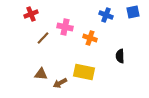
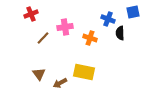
blue cross: moved 2 px right, 4 px down
pink cross: rotated 21 degrees counterclockwise
black semicircle: moved 23 px up
brown triangle: moved 2 px left; rotated 48 degrees clockwise
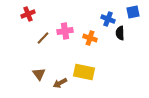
red cross: moved 3 px left
pink cross: moved 4 px down
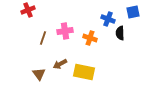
red cross: moved 4 px up
brown line: rotated 24 degrees counterclockwise
brown arrow: moved 19 px up
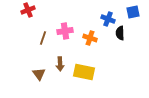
brown arrow: rotated 64 degrees counterclockwise
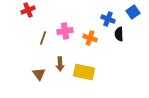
blue square: rotated 24 degrees counterclockwise
black semicircle: moved 1 px left, 1 px down
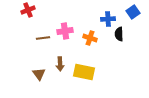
blue cross: rotated 24 degrees counterclockwise
brown line: rotated 64 degrees clockwise
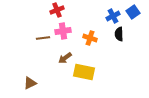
red cross: moved 29 px right
blue cross: moved 5 px right, 3 px up; rotated 24 degrees counterclockwise
pink cross: moved 2 px left
brown arrow: moved 5 px right, 6 px up; rotated 56 degrees clockwise
brown triangle: moved 9 px left, 9 px down; rotated 40 degrees clockwise
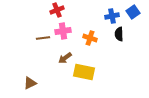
blue cross: moved 1 px left; rotated 16 degrees clockwise
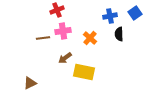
blue square: moved 2 px right, 1 px down
blue cross: moved 2 px left
orange cross: rotated 24 degrees clockwise
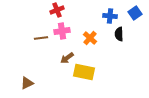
blue cross: rotated 16 degrees clockwise
pink cross: moved 1 px left
brown line: moved 2 px left
brown arrow: moved 2 px right
brown triangle: moved 3 px left
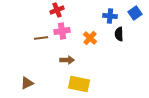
brown arrow: moved 2 px down; rotated 144 degrees counterclockwise
yellow rectangle: moved 5 px left, 12 px down
